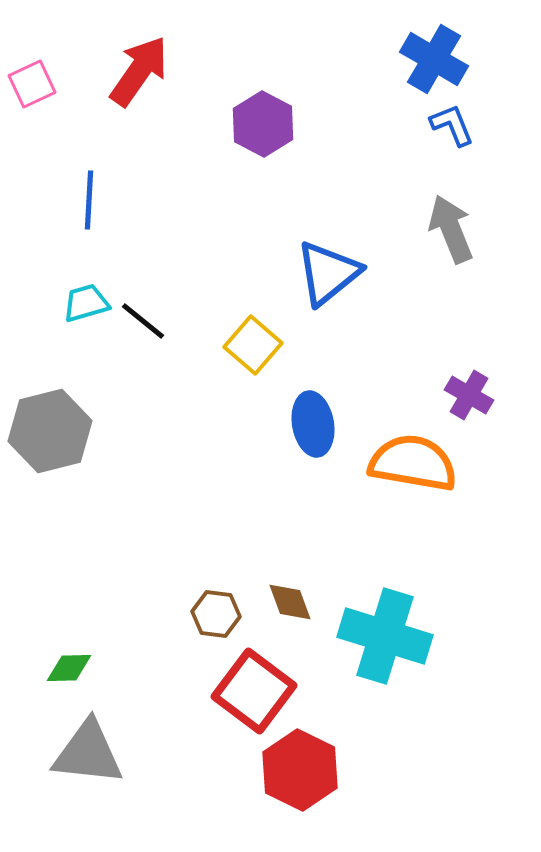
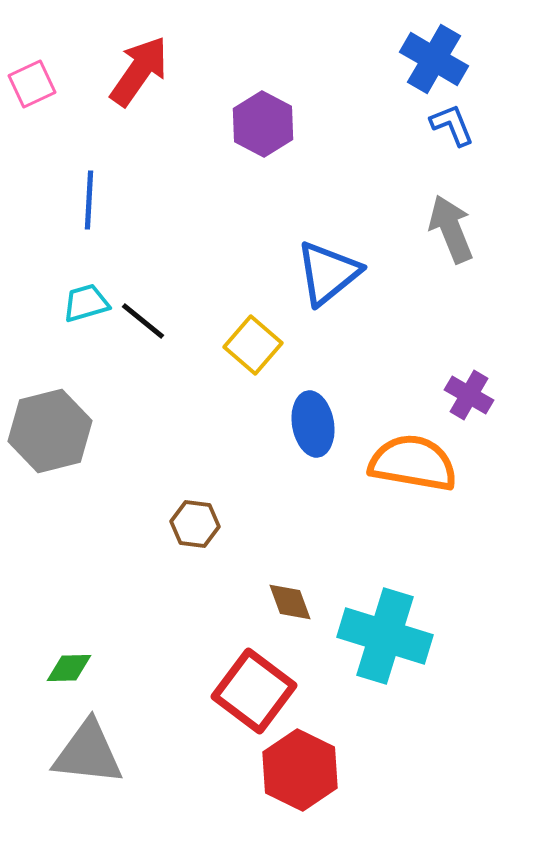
brown hexagon: moved 21 px left, 90 px up
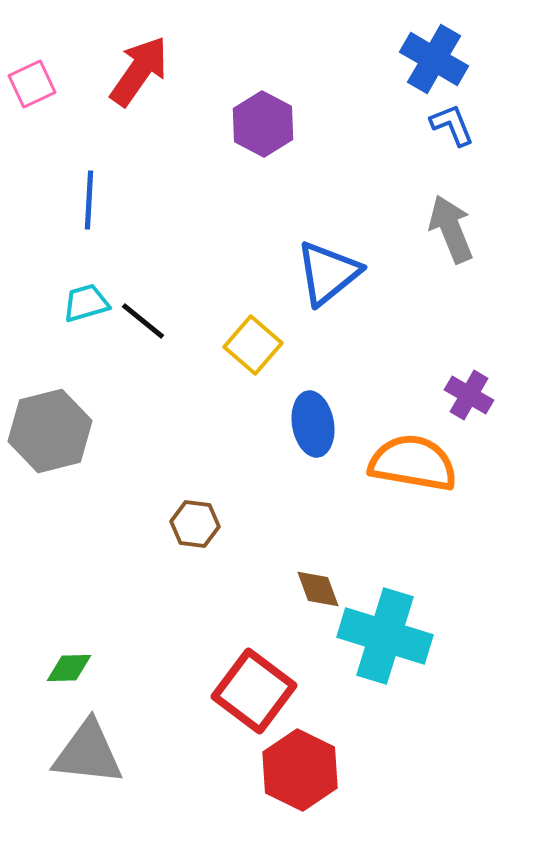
brown diamond: moved 28 px right, 13 px up
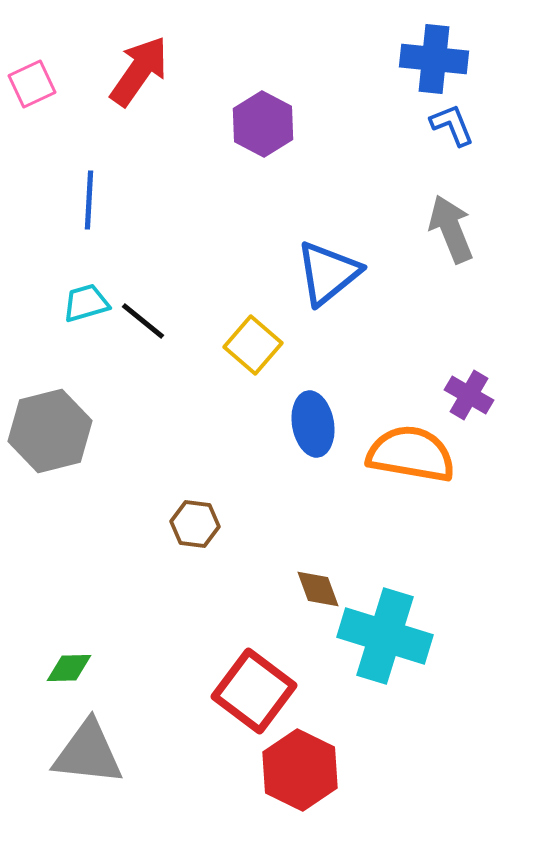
blue cross: rotated 24 degrees counterclockwise
orange semicircle: moved 2 px left, 9 px up
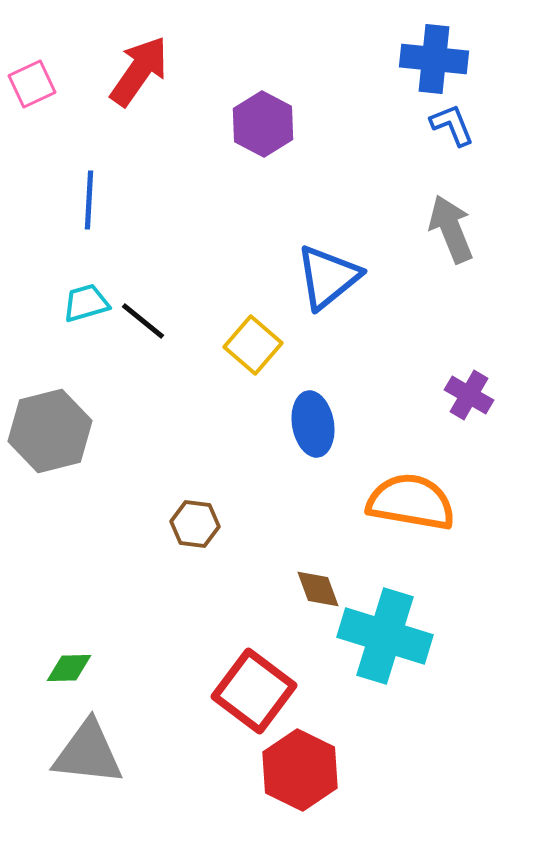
blue triangle: moved 4 px down
orange semicircle: moved 48 px down
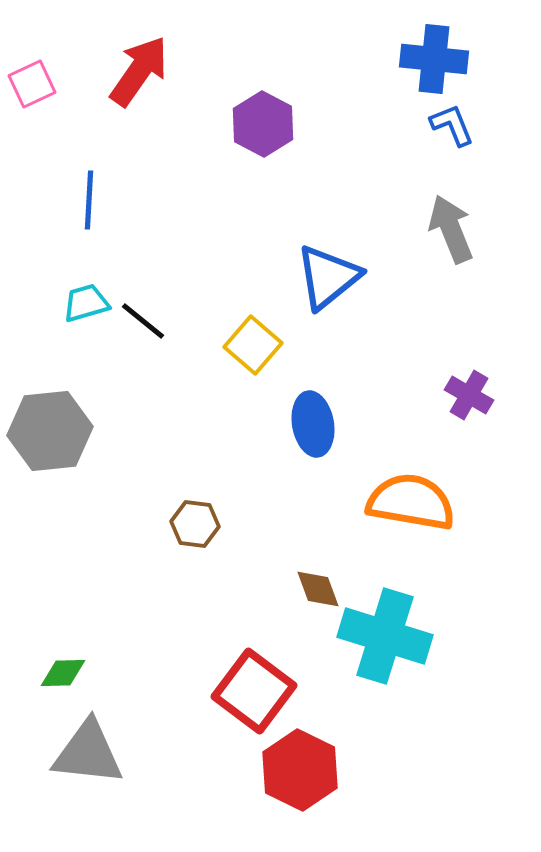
gray hexagon: rotated 8 degrees clockwise
green diamond: moved 6 px left, 5 px down
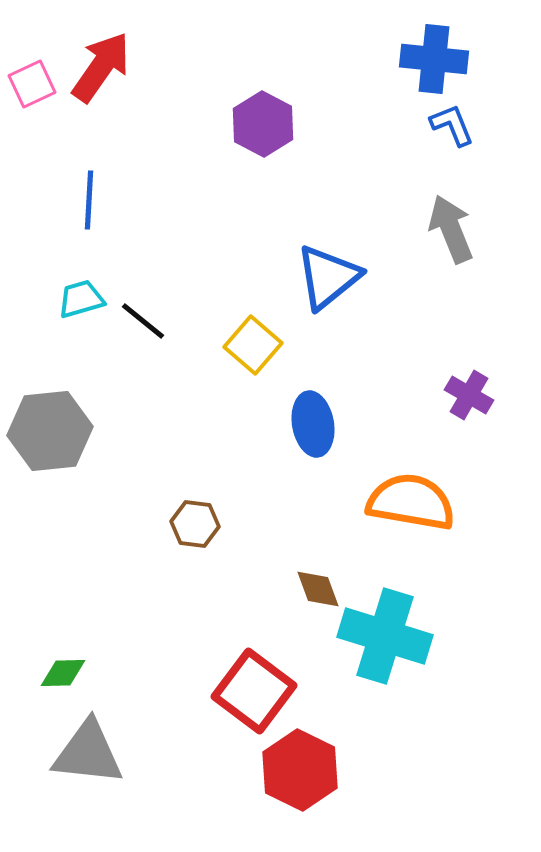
red arrow: moved 38 px left, 4 px up
cyan trapezoid: moved 5 px left, 4 px up
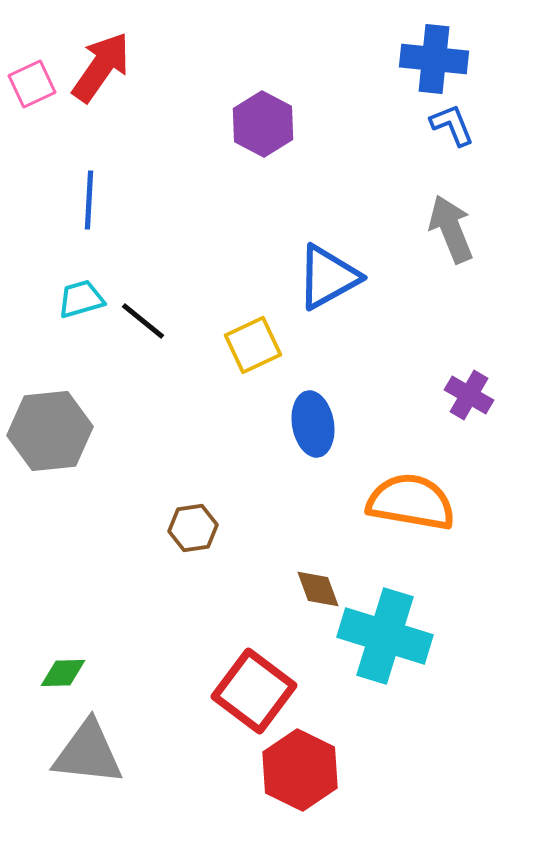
blue triangle: rotated 10 degrees clockwise
yellow square: rotated 24 degrees clockwise
brown hexagon: moved 2 px left, 4 px down; rotated 15 degrees counterclockwise
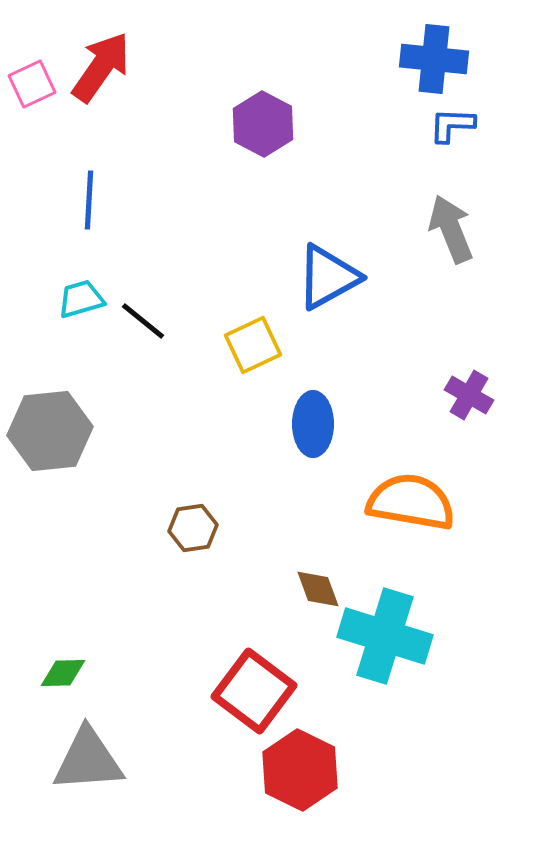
blue L-shape: rotated 66 degrees counterclockwise
blue ellipse: rotated 10 degrees clockwise
gray triangle: moved 7 px down; rotated 10 degrees counterclockwise
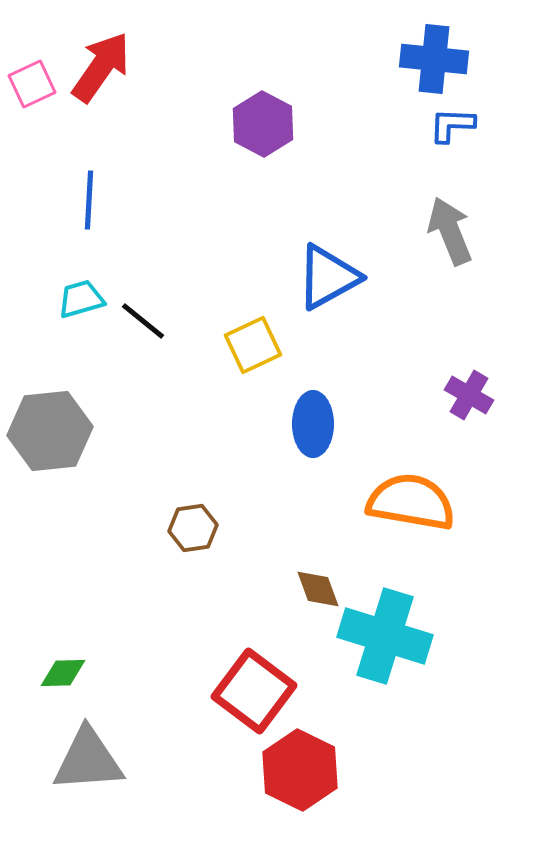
gray arrow: moved 1 px left, 2 px down
